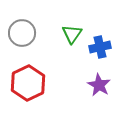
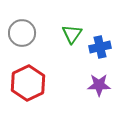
purple star: rotated 30 degrees counterclockwise
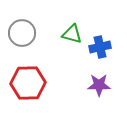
green triangle: rotated 50 degrees counterclockwise
red hexagon: rotated 24 degrees clockwise
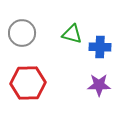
blue cross: rotated 15 degrees clockwise
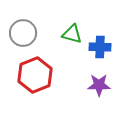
gray circle: moved 1 px right
red hexagon: moved 7 px right, 8 px up; rotated 20 degrees counterclockwise
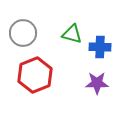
purple star: moved 2 px left, 2 px up
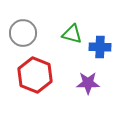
red hexagon: rotated 16 degrees counterclockwise
purple star: moved 9 px left
